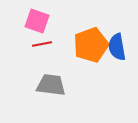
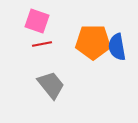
orange pentagon: moved 2 px right, 3 px up; rotated 20 degrees clockwise
gray trapezoid: rotated 44 degrees clockwise
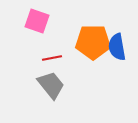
red line: moved 10 px right, 14 px down
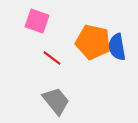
orange pentagon: rotated 12 degrees clockwise
red line: rotated 48 degrees clockwise
gray trapezoid: moved 5 px right, 16 px down
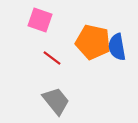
pink square: moved 3 px right, 1 px up
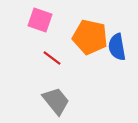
orange pentagon: moved 3 px left, 5 px up
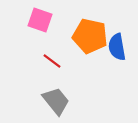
orange pentagon: moved 1 px up
red line: moved 3 px down
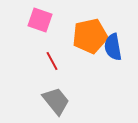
orange pentagon: rotated 24 degrees counterclockwise
blue semicircle: moved 4 px left
red line: rotated 24 degrees clockwise
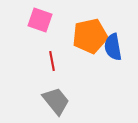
red line: rotated 18 degrees clockwise
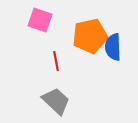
blue semicircle: rotated 8 degrees clockwise
red line: moved 4 px right
gray trapezoid: rotated 8 degrees counterclockwise
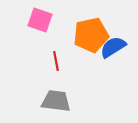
orange pentagon: moved 1 px right, 1 px up
blue semicircle: rotated 60 degrees clockwise
gray trapezoid: rotated 36 degrees counterclockwise
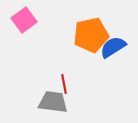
pink square: moved 16 px left; rotated 35 degrees clockwise
red line: moved 8 px right, 23 px down
gray trapezoid: moved 3 px left, 1 px down
